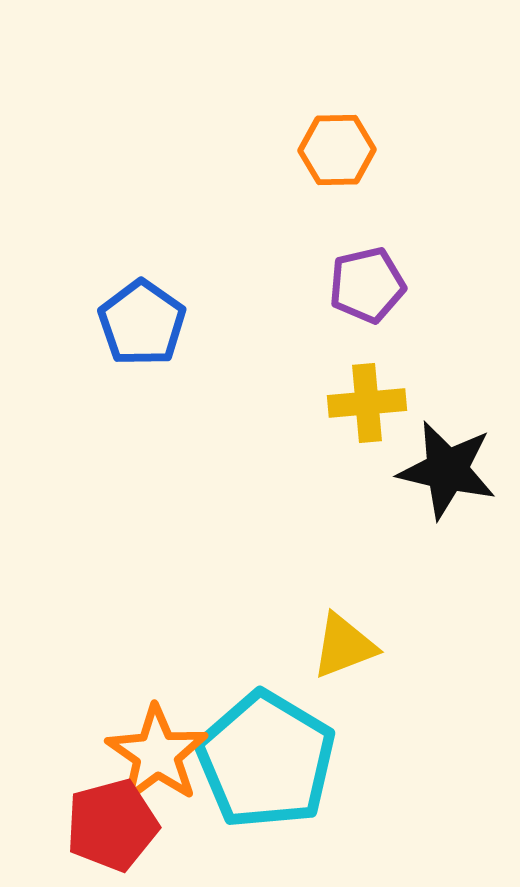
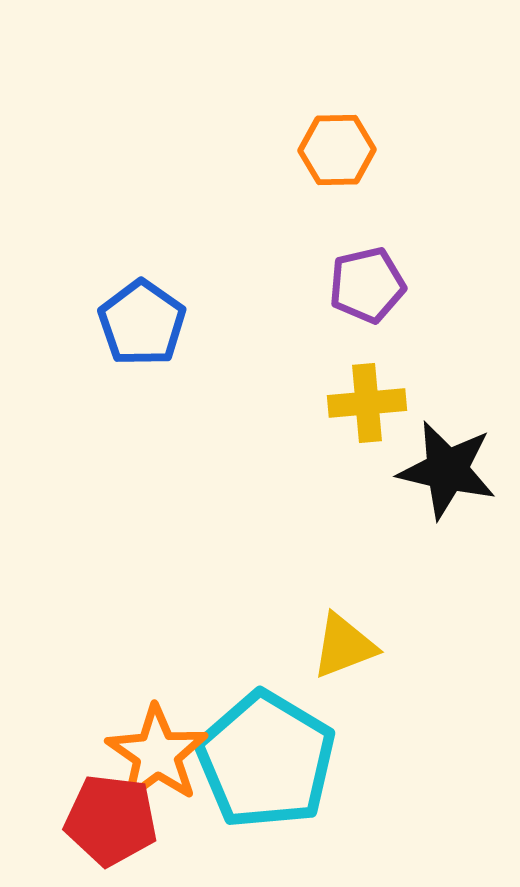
red pentagon: moved 1 px left, 5 px up; rotated 22 degrees clockwise
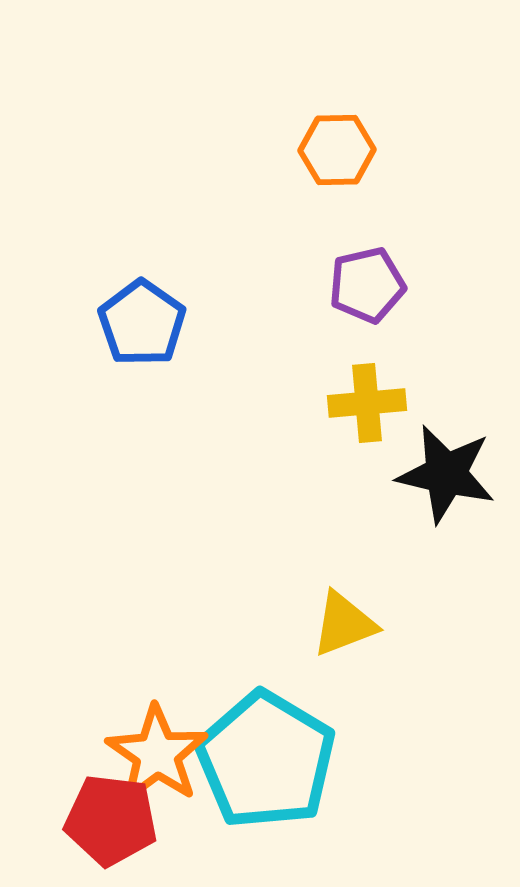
black star: moved 1 px left, 4 px down
yellow triangle: moved 22 px up
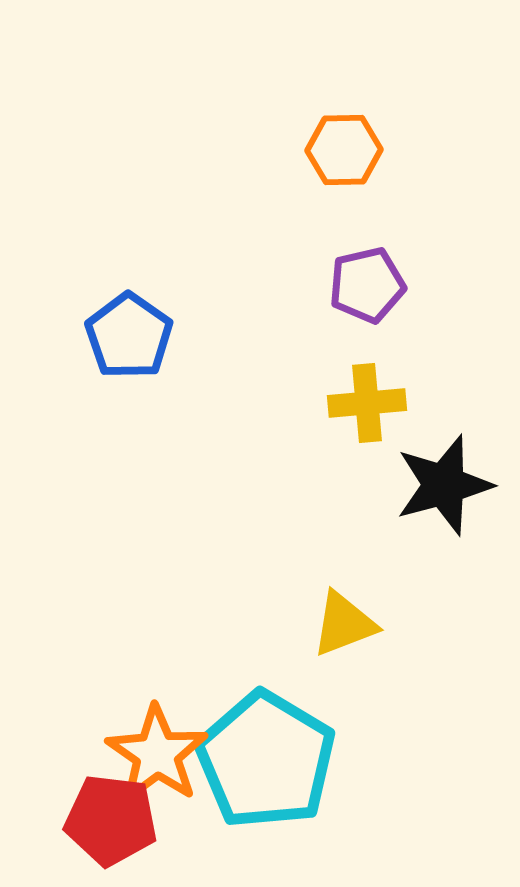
orange hexagon: moved 7 px right
blue pentagon: moved 13 px left, 13 px down
black star: moved 2 px left, 11 px down; rotated 28 degrees counterclockwise
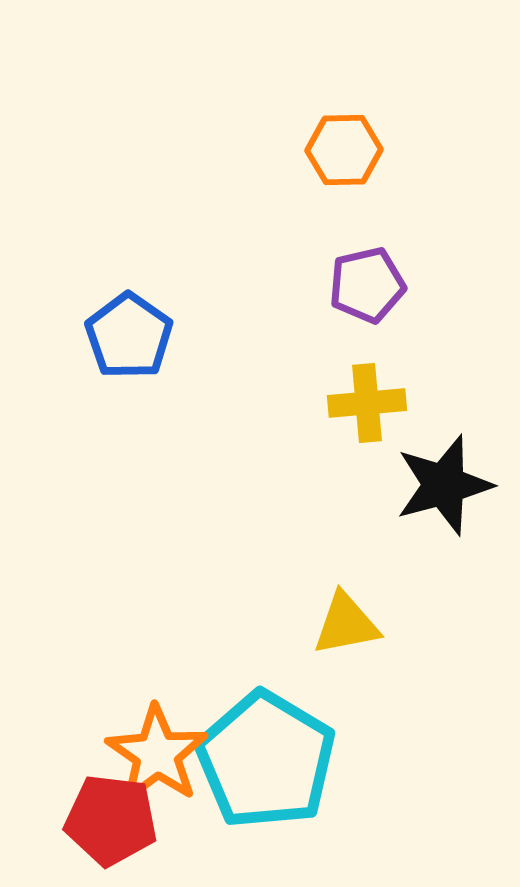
yellow triangle: moved 2 px right; rotated 10 degrees clockwise
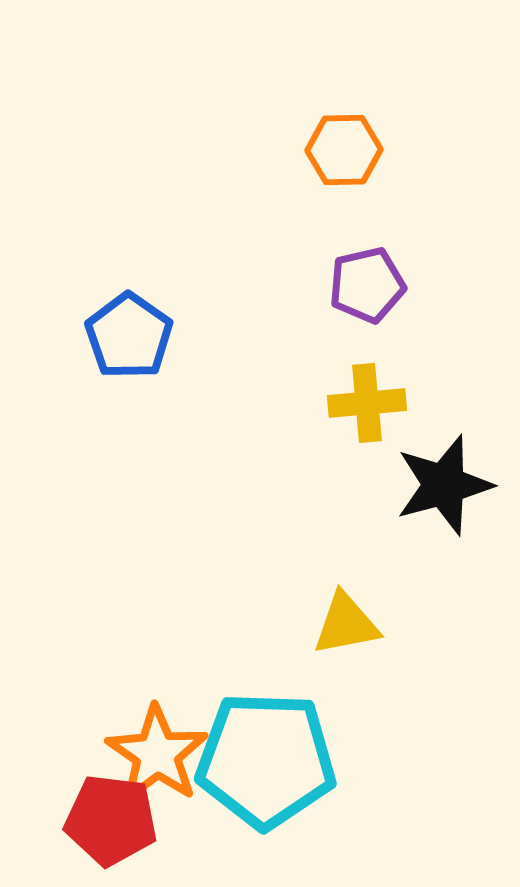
cyan pentagon: rotated 29 degrees counterclockwise
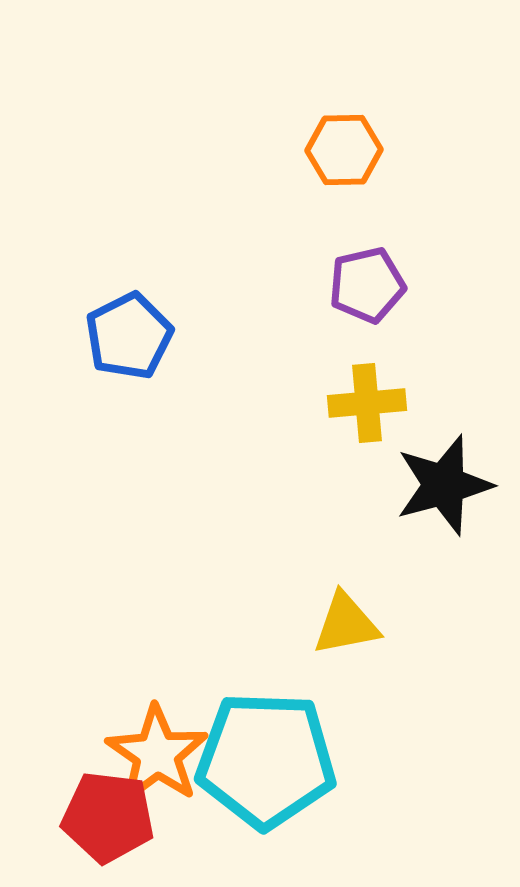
blue pentagon: rotated 10 degrees clockwise
red pentagon: moved 3 px left, 3 px up
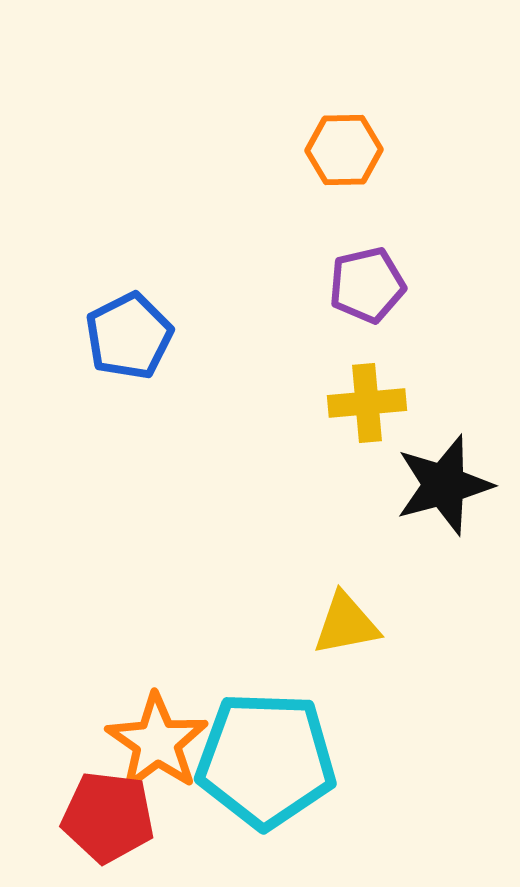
orange star: moved 12 px up
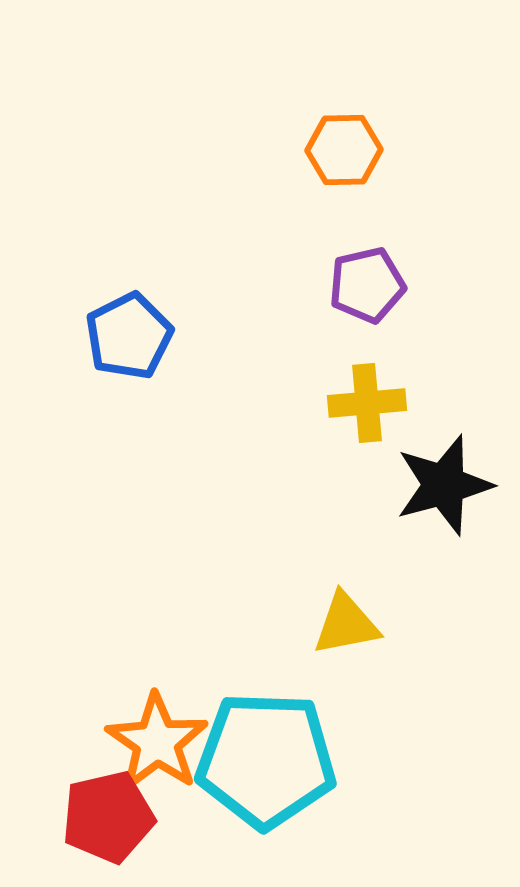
red pentagon: rotated 20 degrees counterclockwise
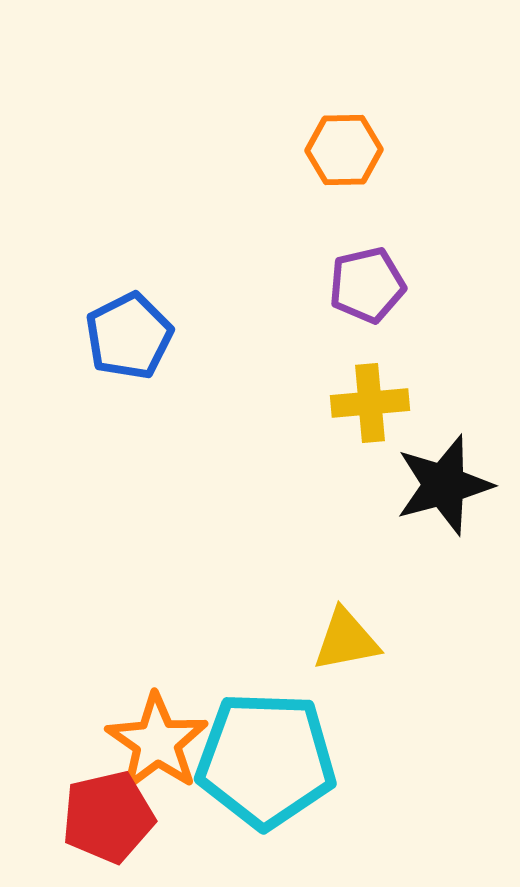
yellow cross: moved 3 px right
yellow triangle: moved 16 px down
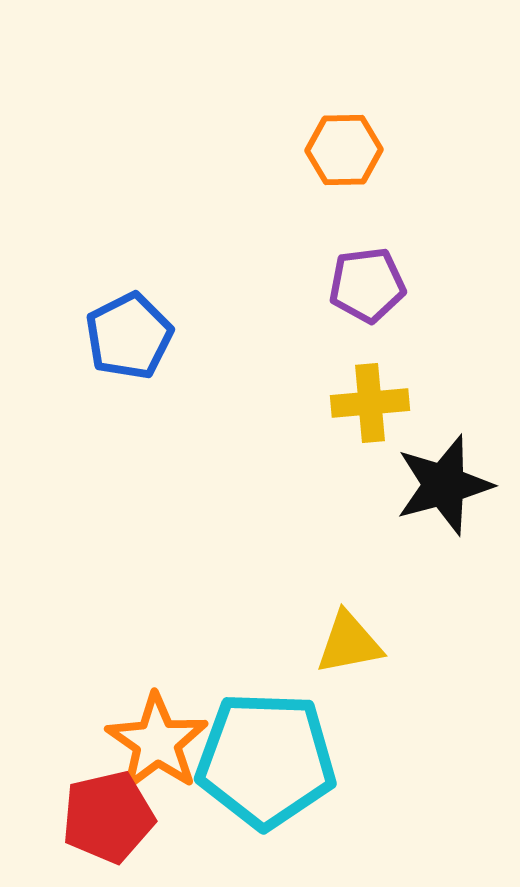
purple pentagon: rotated 6 degrees clockwise
yellow triangle: moved 3 px right, 3 px down
